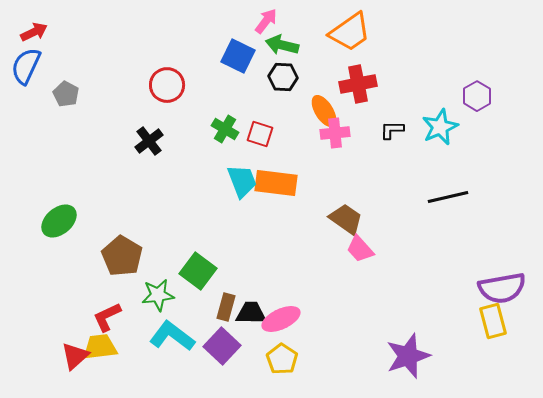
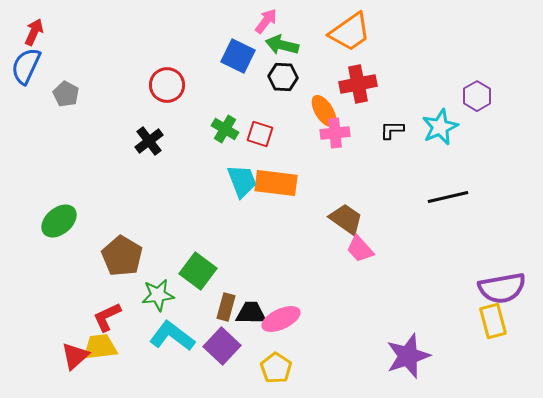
red arrow: rotated 40 degrees counterclockwise
yellow pentagon: moved 6 px left, 9 px down
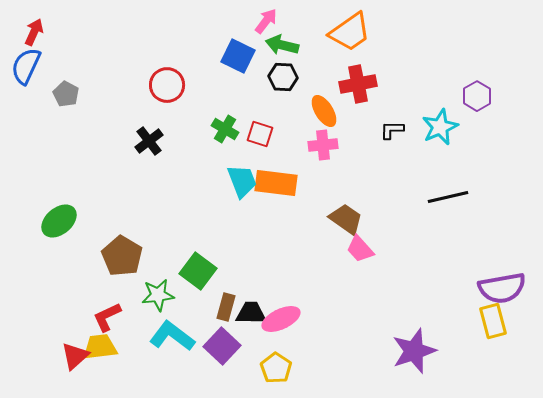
pink cross: moved 12 px left, 12 px down
purple star: moved 6 px right, 5 px up
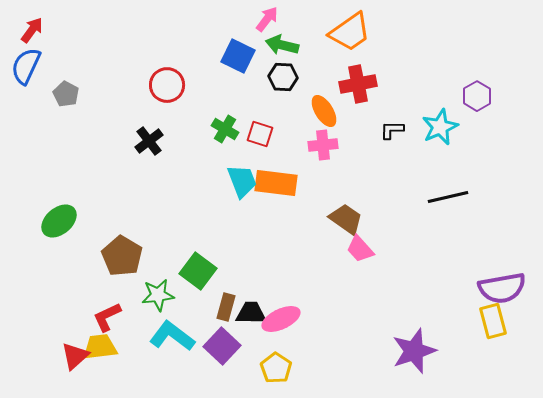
pink arrow: moved 1 px right, 2 px up
red arrow: moved 2 px left, 2 px up; rotated 12 degrees clockwise
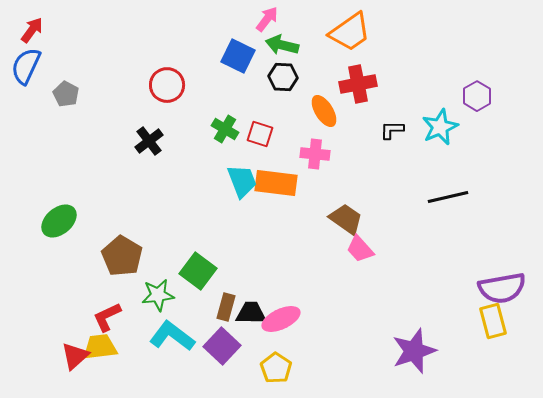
pink cross: moved 8 px left, 9 px down; rotated 12 degrees clockwise
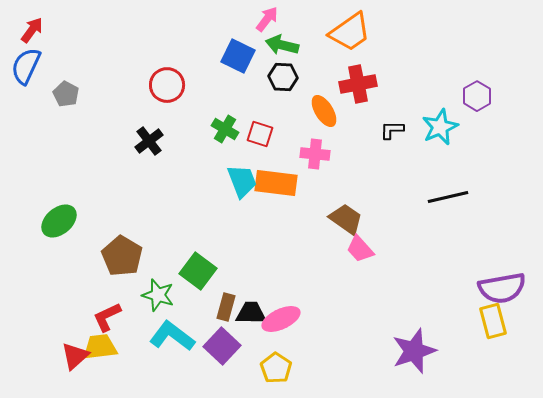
green star: rotated 24 degrees clockwise
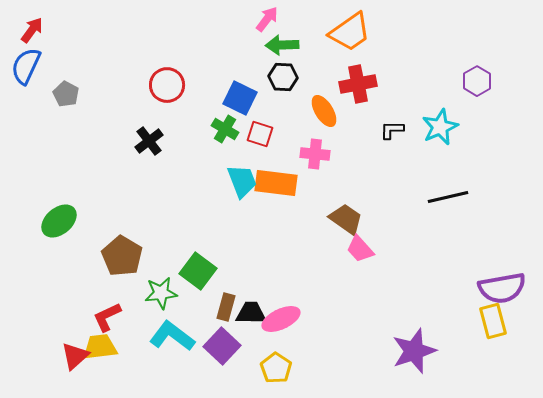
green arrow: rotated 16 degrees counterclockwise
blue square: moved 2 px right, 42 px down
purple hexagon: moved 15 px up
green star: moved 3 px right, 2 px up; rotated 24 degrees counterclockwise
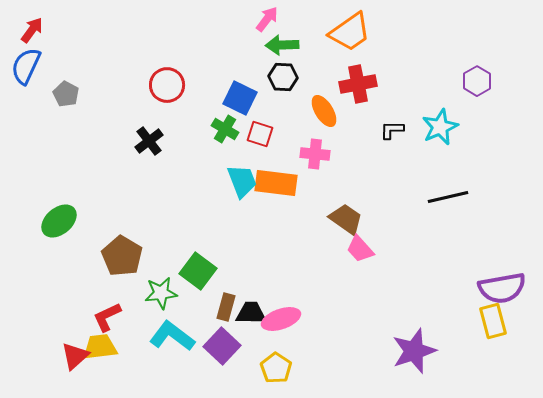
pink ellipse: rotated 6 degrees clockwise
